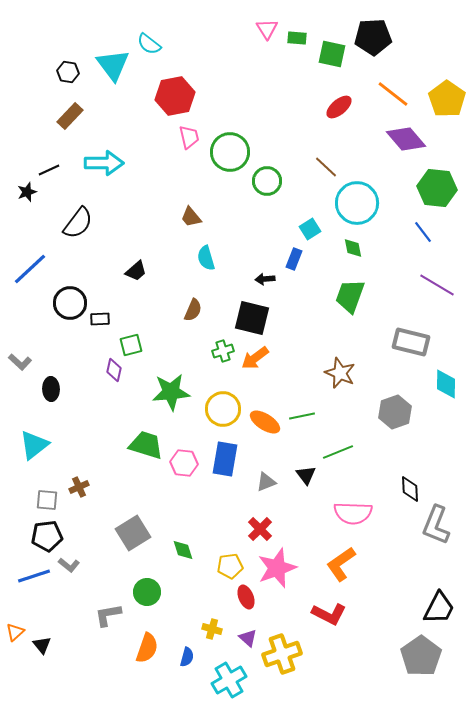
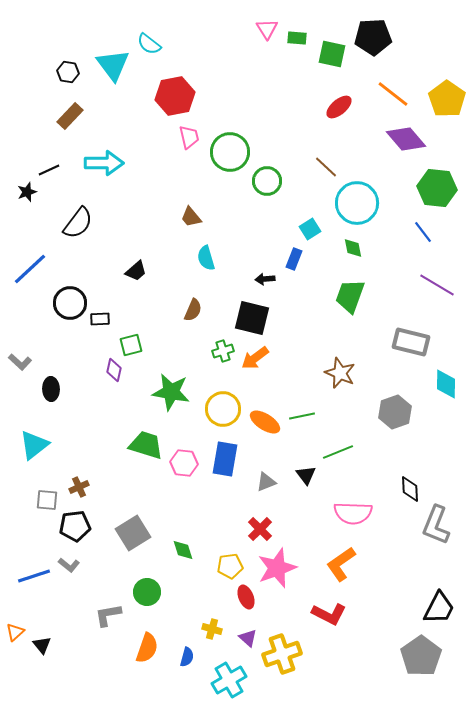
green star at (171, 392): rotated 15 degrees clockwise
black pentagon at (47, 536): moved 28 px right, 10 px up
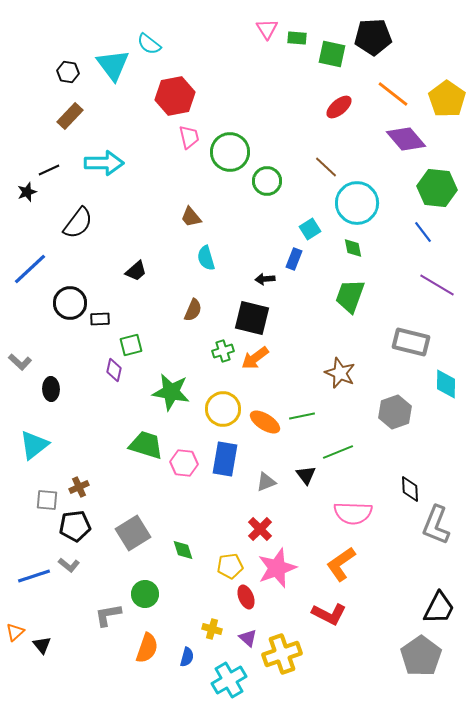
green circle at (147, 592): moved 2 px left, 2 px down
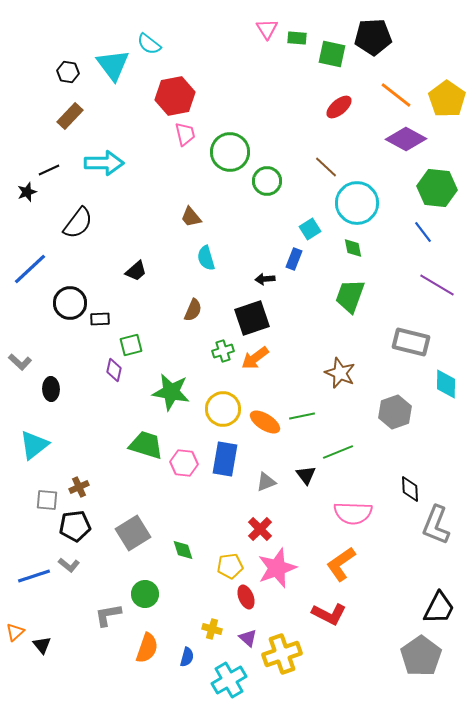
orange line at (393, 94): moved 3 px right, 1 px down
pink trapezoid at (189, 137): moved 4 px left, 3 px up
purple diamond at (406, 139): rotated 21 degrees counterclockwise
black square at (252, 318): rotated 33 degrees counterclockwise
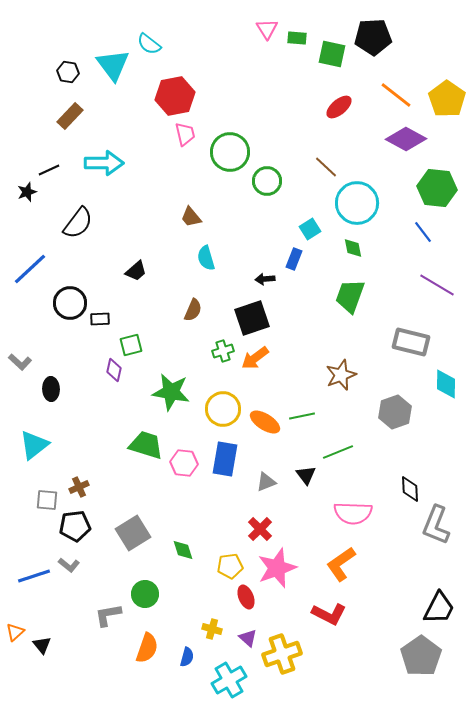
brown star at (340, 373): moved 1 px right, 2 px down; rotated 28 degrees clockwise
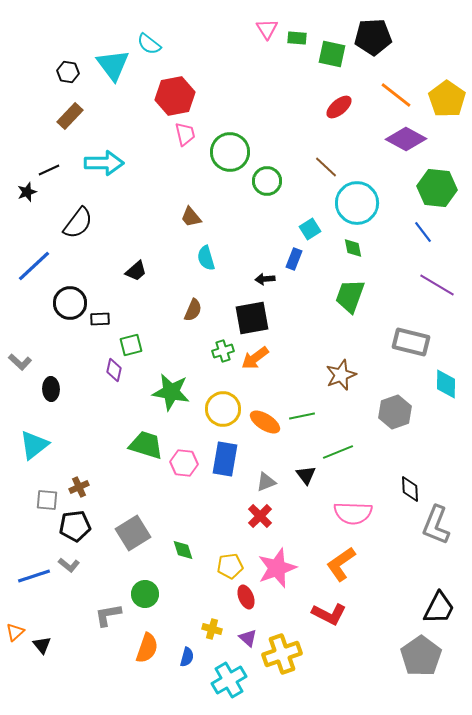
blue line at (30, 269): moved 4 px right, 3 px up
black square at (252, 318): rotated 9 degrees clockwise
red cross at (260, 529): moved 13 px up
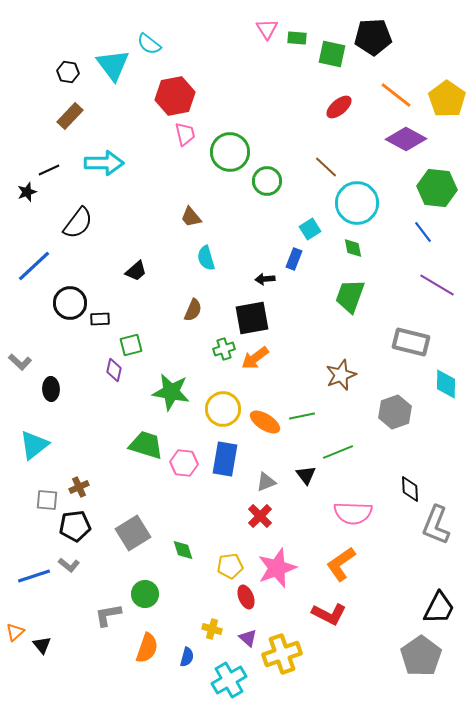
green cross at (223, 351): moved 1 px right, 2 px up
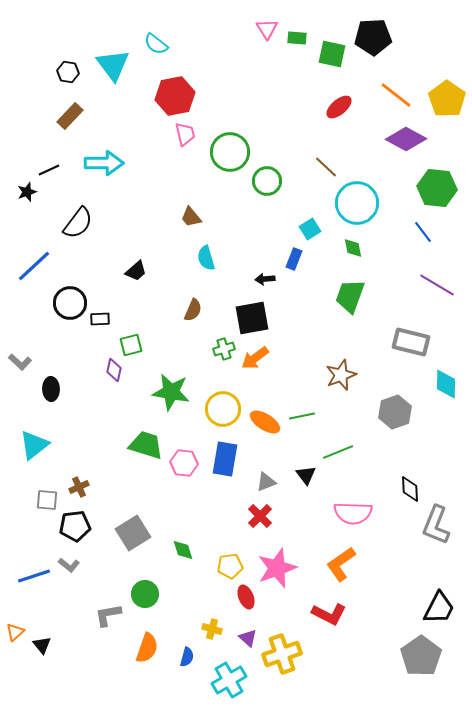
cyan semicircle at (149, 44): moved 7 px right
